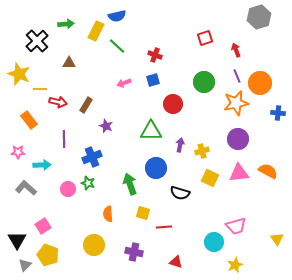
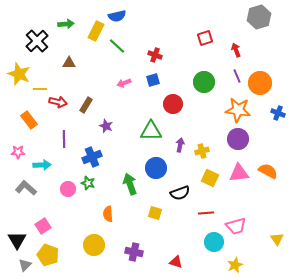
orange star at (236, 103): moved 2 px right, 7 px down; rotated 20 degrees clockwise
blue cross at (278, 113): rotated 16 degrees clockwise
black semicircle at (180, 193): rotated 36 degrees counterclockwise
yellow square at (143, 213): moved 12 px right
red line at (164, 227): moved 42 px right, 14 px up
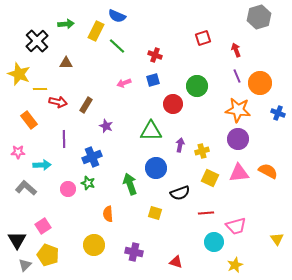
blue semicircle at (117, 16): rotated 36 degrees clockwise
red square at (205, 38): moved 2 px left
brown triangle at (69, 63): moved 3 px left
green circle at (204, 82): moved 7 px left, 4 px down
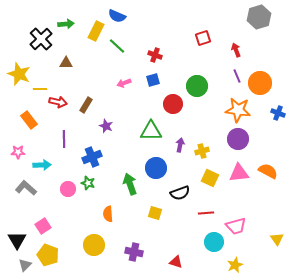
black cross at (37, 41): moved 4 px right, 2 px up
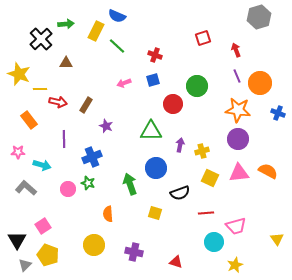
cyan arrow at (42, 165): rotated 18 degrees clockwise
